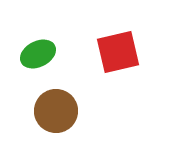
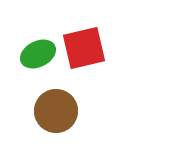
red square: moved 34 px left, 4 px up
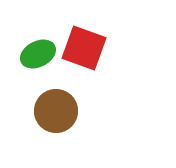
red square: rotated 33 degrees clockwise
